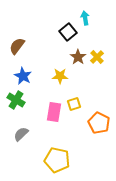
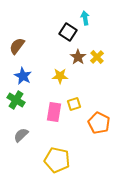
black square: rotated 18 degrees counterclockwise
gray semicircle: moved 1 px down
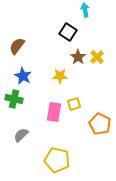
cyan arrow: moved 8 px up
green cross: moved 2 px left, 1 px up; rotated 18 degrees counterclockwise
orange pentagon: moved 1 px right, 1 px down
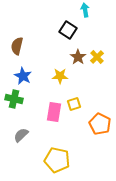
black square: moved 2 px up
brown semicircle: rotated 24 degrees counterclockwise
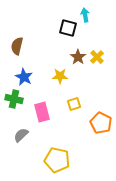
cyan arrow: moved 5 px down
black square: moved 2 px up; rotated 18 degrees counterclockwise
blue star: moved 1 px right, 1 px down
pink rectangle: moved 12 px left; rotated 24 degrees counterclockwise
orange pentagon: moved 1 px right, 1 px up
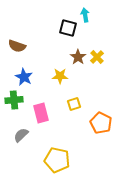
brown semicircle: rotated 84 degrees counterclockwise
green cross: moved 1 px down; rotated 18 degrees counterclockwise
pink rectangle: moved 1 px left, 1 px down
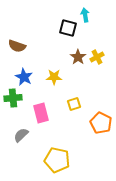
yellow cross: rotated 16 degrees clockwise
yellow star: moved 6 px left, 1 px down
green cross: moved 1 px left, 2 px up
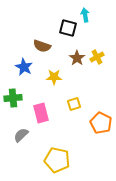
brown semicircle: moved 25 px right
brown star: moved 1 px left, 1 px down
blue star: moved 10 px up
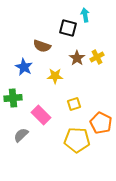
yellow star: moved 1 px right, 1 px up
pink rectangle: moved 2 px down; rotated 30 degrees counterclockwise
yellow pentagon: moved 20 px right, 20 px up; rotated 10 degrees counterclockwise
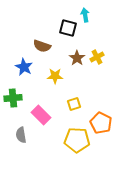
gray semicircle: rotated 56 degrees counterclockwise
